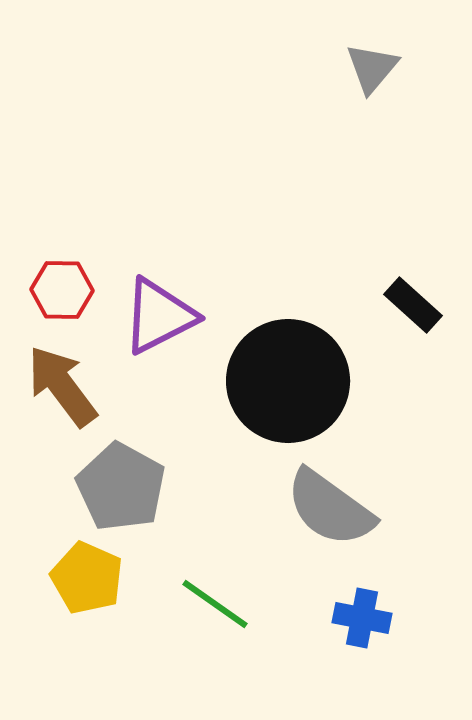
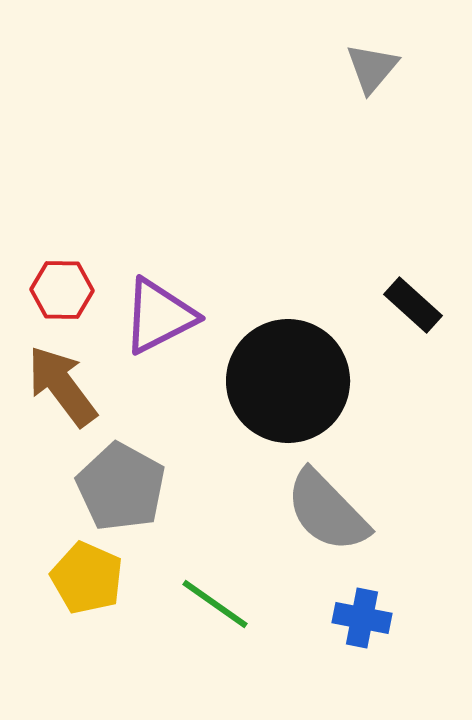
gray semicircle: moved 3 px left, 3 px down; rotated 10 degrees clockwise
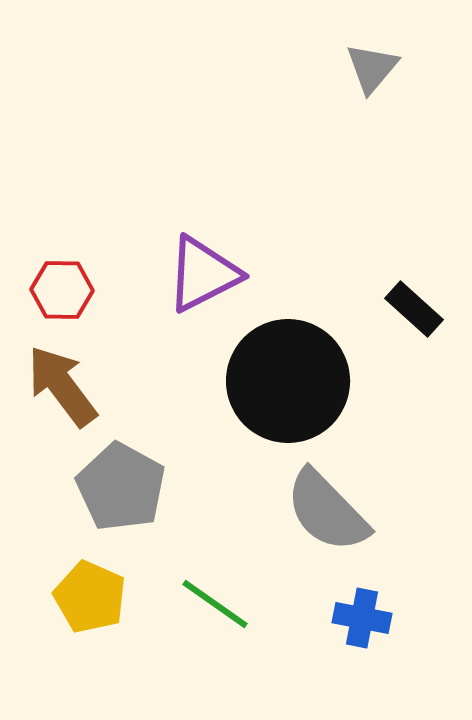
black rectangle: moved 1 px right, 4 px down
purple triangle: moved 44 px right, 42 px up
yellow pentagon: moved 3 px right, 19 px down
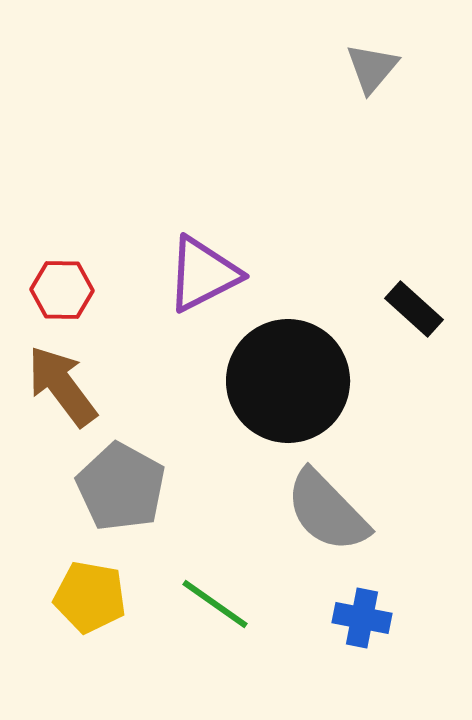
yellow pentagon: rotated 14 degrees counterclockwise
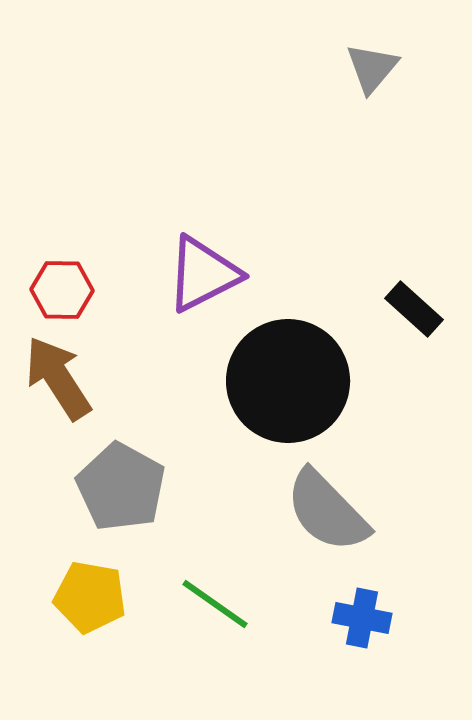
brown arrow: moved 4 px left, 8 px up; rotated 4 degrees clockwise
